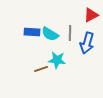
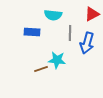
red triangle: moved 1 px right, 1 px up
cyan semicircle: moved 3 px right, 19 px up; rotated 24 degrees counterclockwise
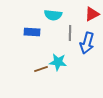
cyan star: moved 1 px right, 2 px down
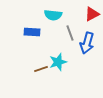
gray line: rotated 21 degrees counterclockwise
cyan star: rotated 24 degrees counterclockwise
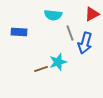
blue rectangle: moved 13 px left
blue arrow: moved 2 px left
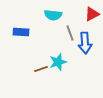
blue rectangle: moved 2 px right
blue arrow: rotated 20 degrees counterclockwise
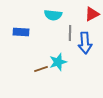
gray line: rotated 21 degrees clockwise
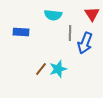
red triangle: rotated 35 degrees counterclockwise
blue arrow: rotated 25 degrees clockwise
cyan star: moved 7 px down
brown line: rotated 32 degrees counterclockwise
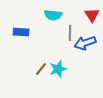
red triangle: moved 1 px down
blue arrow: rotated 50 degrees clockwise
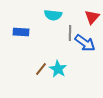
red triangle: moved 2 px down; rotated 14 degrees clockwise
blue arrow: rotated 125 degrees counterclockwise
cyan star: rotated 24 degrees counterclockwise
